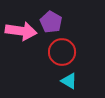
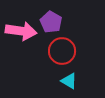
red circle: moved 1 px up
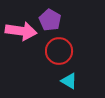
purple pentagon: moved 1 px left, 2 px up
red circle: moved 3 px left
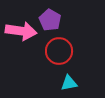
cyan triangle: moved 2 px down; rotated 42 degrees counterclockwise
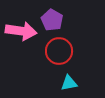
purple pentagon: moved 2 px right
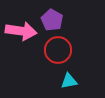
red circle: moved 1 px left, 1 px up
cyan triangle: moved 2 px up
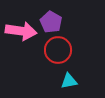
purple pentagon: moved 1 px left, 2 px down
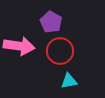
pink arrow: moved 2 px left, 15 px down
red circle: moved 2 px right, 1 px down
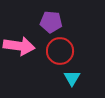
purple pentagon: rotated 25 degrees counterclockwise
cyan triangle: moved 3 px right, 3 px up; rotated 48 degrees counterclockwise
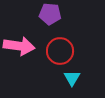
purple pentagon: moved 1 px left, 8 px up
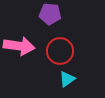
cyan triangle: moved 5 px left, 1 px down; rotated 24 degrees clockwise
